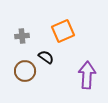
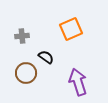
orange square: moved 8 px right, 2 px up
brown circle: moved 1 px right, 2 px down
purple arrow: moved 9 px left, 7 px down; rotated 20 degrees counterclockwise
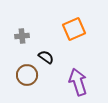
orange square: moved 3 px right
brown circle: moved 1 px right, 2 px down
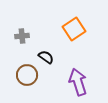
orange square: rotated 10 degrees counterclockwise
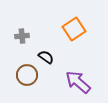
purple arrow: rotated 32 degrees counterclockwise
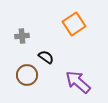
orange square: moved 5 px up
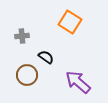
orange square: moved 4 px left, 2 px up; rotated 25 degrees counterclockwise
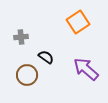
orange square: moved 8 px right; rotated 25 degrees clockwise
gray cross: moved 1 px left, 1 px down
purple arrow: moved 8 px right, 13 px up
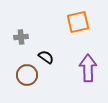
orange square: rotated 20 degrees clockwise
purple arrow: moved 2 px right, 1 px up; rotated 48 degrees clockwise
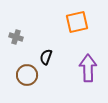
orange square: moved 1 px left
gray cross: moved 5 px left; rotated 24 degrees clockwise
black semicircle: rotated 105 degrees counterclockwise
